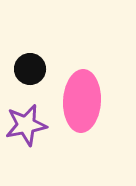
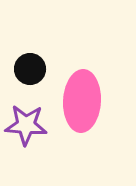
purple star: rotated 15 degrees clockwise
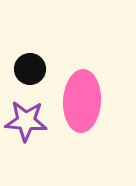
purple star: moved 4 px up
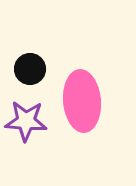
pink ellipse: rotated 8 degrees counterclockwise
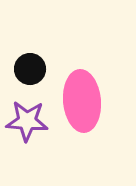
purple star: moved 1 px right
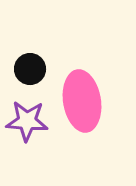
pink ellipse: rotated 4 degrees counterclockwise
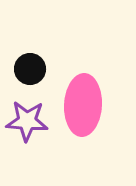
pink ellipse: moved 1 px right, 4 px down; rotated 12 degrees clockwise
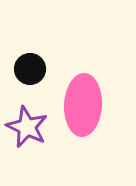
purple star: moved 6 px down; rotated 21 degrees clockwise
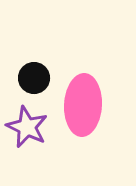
black circle: moved 4 px right, 9 px down
